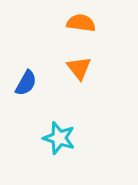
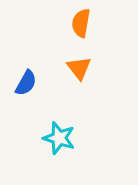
orange semicircle: rotated 88 degrees counterclockwise
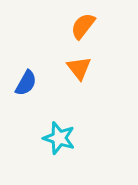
orange semicircle: moved 2 px right, 3 px down; rotated 28 degrees clockwise
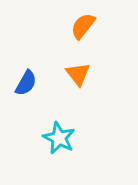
orange triangle: moved 1 px left, 6 px down
cyan star: rotated 8 degrees clockwise
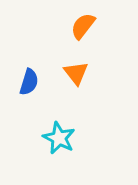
orange triangle: moved 2 px left, 1 px up
blue semicircle: moved 3 px right, 1 px up; rotated 12 degrees counterclockwise
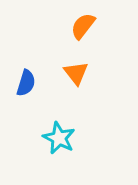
blue semicircle: moved 3 px left, 1 px down
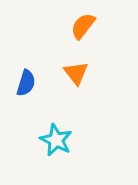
cyan star: moved 3 px left, 2 px down
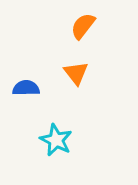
blue semicircle: moved 5 px down; rotated 108 degrees counterclockwise
